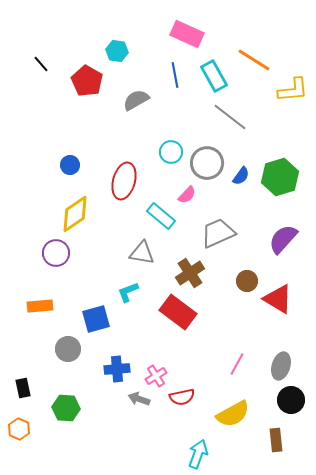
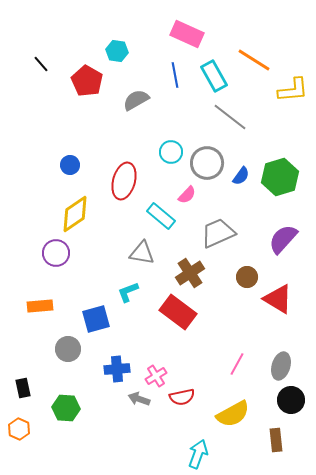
brown circle at (247, 281): moved 4 px up
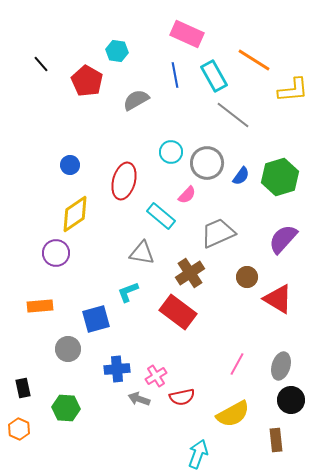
gray line at (230, 117): moved 3 px right, 2 px up
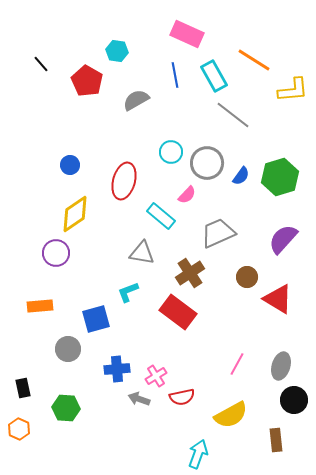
black circle at (291, 400): moved 3 px right
yellow semicircle at (233, 414): moved 2 px left, 1 px down
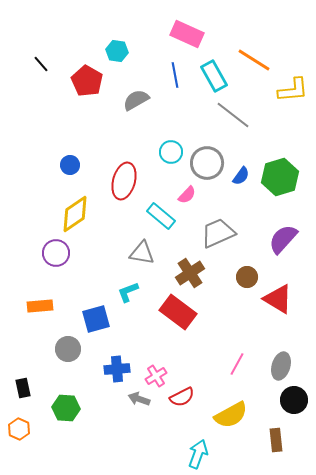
red semicircle at (182, 397): rotated 15 degrees counterclockwise
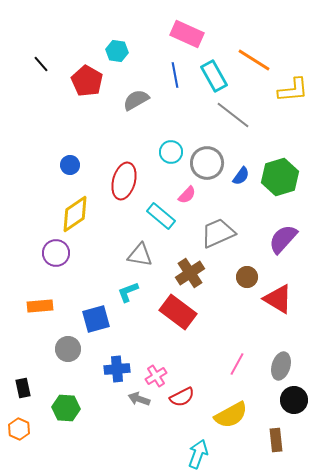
gray triangle at (142, 253): moved 2 px left, 2 px down
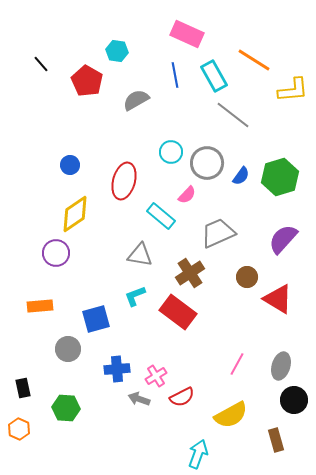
cyan L-shape at (128, 292): moved 7 px right, 4 px down
brown rectangle at (276, 440): rotated 10 degrees counterclockwise
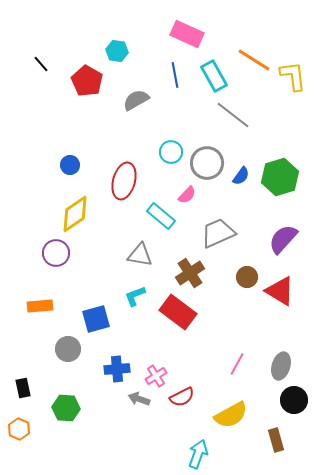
yellow L-shape at (293, 90): moved 14 px up; rotated 92 degrees counterclockwise
red triangle at (278, 299): moved 2 px right, 8 px up
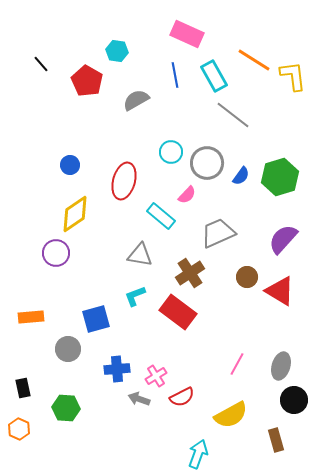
orange rectangle at (40, 306): moved 9 px left, 11 px down
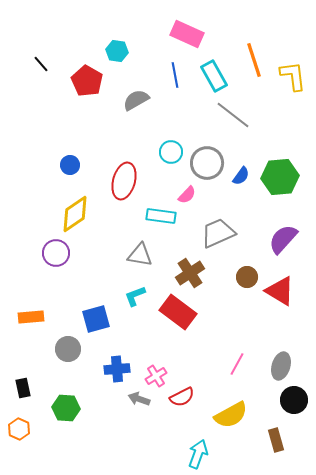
orange line at (254, 60): rotated 40 degrees clockwise
green hexagon at (280, 177): rotated 12 degrees clockwise
cyan rectangle at (161, 216): rotated 32 degrees counterclockwise
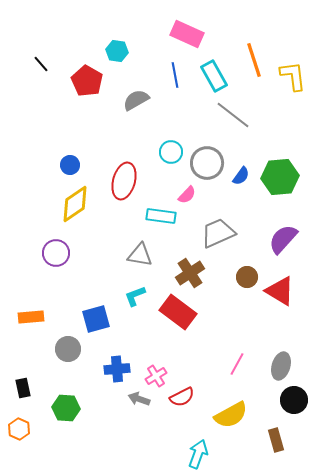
yellow diamond at (75, 214): moved 10 px up
